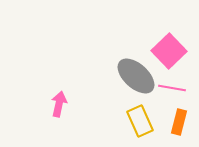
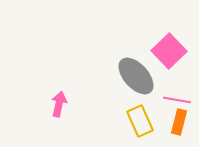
gray ellipse: rotated 6 degrees clockwise
pink line: moved 5 px right, 12 px down
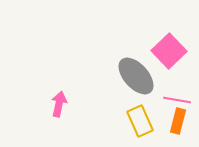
orange rectangle: moved 1 px left, 1 px up
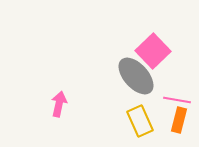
pink square: moved 16 px left
orange rectangle: moved 1 px right, 1 px up
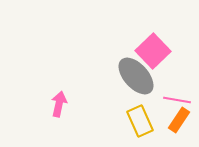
orange rectangle: rotated 20 degrees clockwise
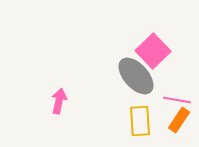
pink arrow: moved 3 px up
yellow rectangle: rotated 20 degrees clockwise
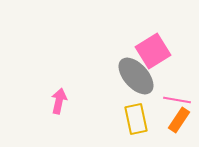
pink square: rotated 12 degrees clockwise
yellow rectangle: moved 4 px left, 2 px up; rotated 8 degrees counterclockwise
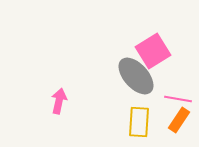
pink line: moved 1 px right, 1 px up
yellow rectangle: moved 3 px right, 3 px down; rotated 16 degrees clockwise
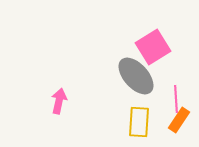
pink square: moved 4 px up
pink line: moved 2 px left; rotated 76 degrees clockwise
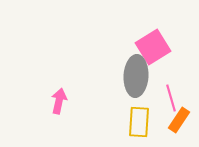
gray ellipse: rotated 45 degrees clockwise
pink line: moved 5 px left, 1 px up; rotated 12 degrees counterclockwise
